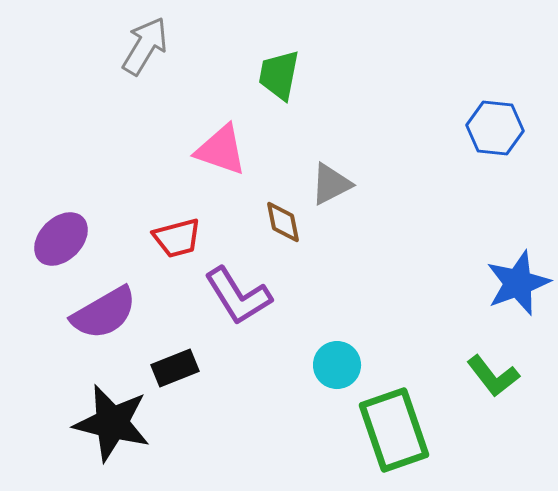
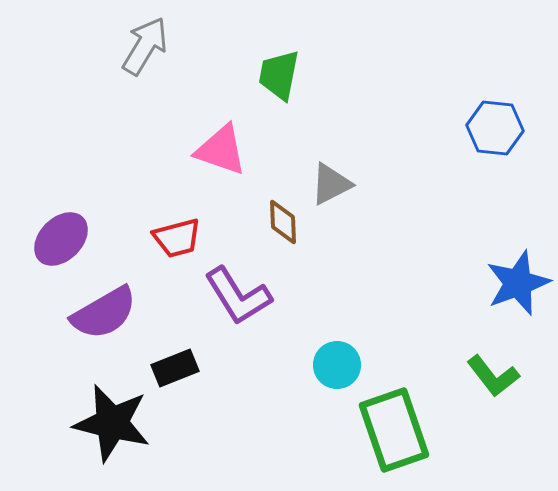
brown diamond: rotated 9 degrees clockwise
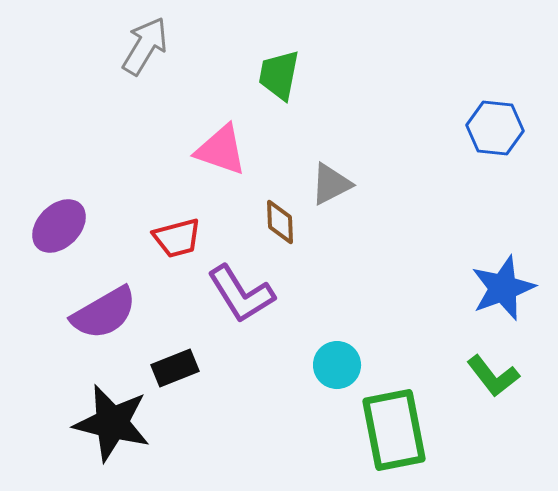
brown diamond: moved 3 px left
purple ellipse: moved 2 px left, 13 px up
blue star: moved 15 px left, 5 px down
purple L-shape: moved 3 px right, 2 px up
green rectangle: rotated 8 degrees clockwise
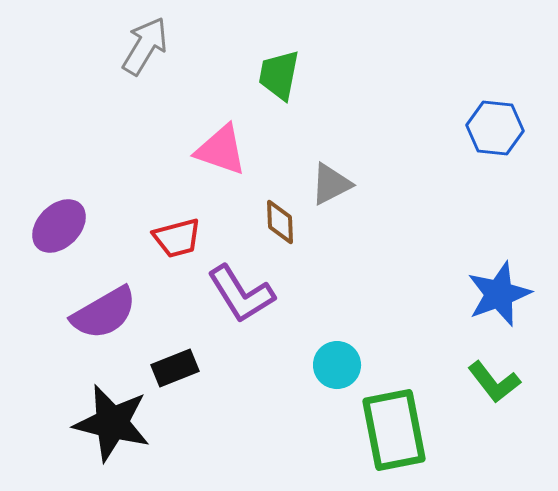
blue star: moved 4 px left, 6 px down
green L-shape: moved 1 px right, 6 px down
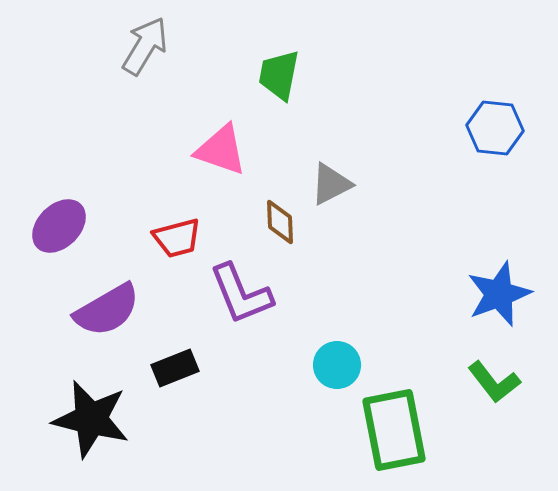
purple L-shape: rotated 10 degrees clockwise
purple semicircle: moved 3 px right, 3 px up
black star: moved 21 px left, 4 px up
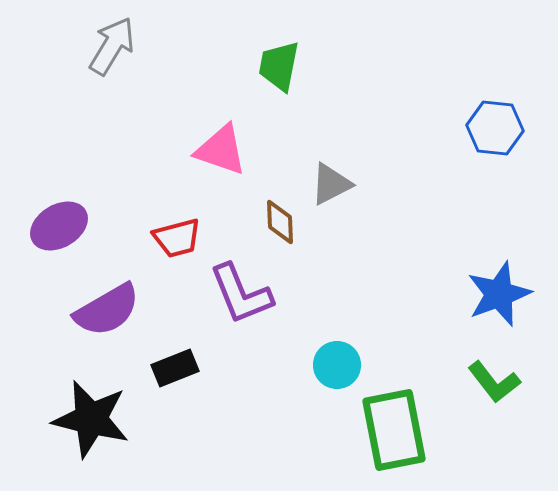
gray arrow: moved 33 px left
green trapezoid: moved 9 px up
purple ellipse: rotated 14 degrees clockwise
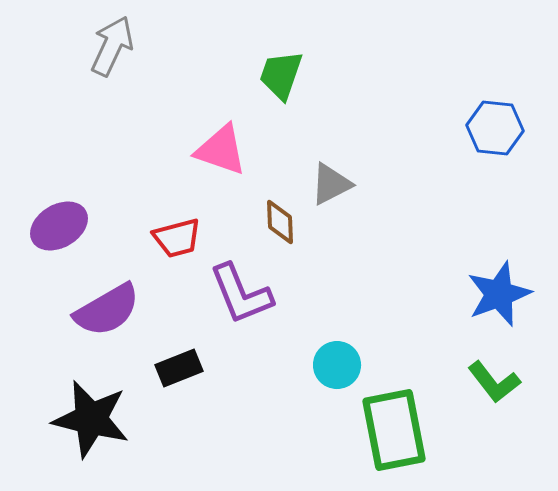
gray arrow: rotated 6 degrees counterclockwise
green trapezoid: moved 2 px right, 9 px down; rotated 8 degrees clockwise
black rectangle: moved 4 px right
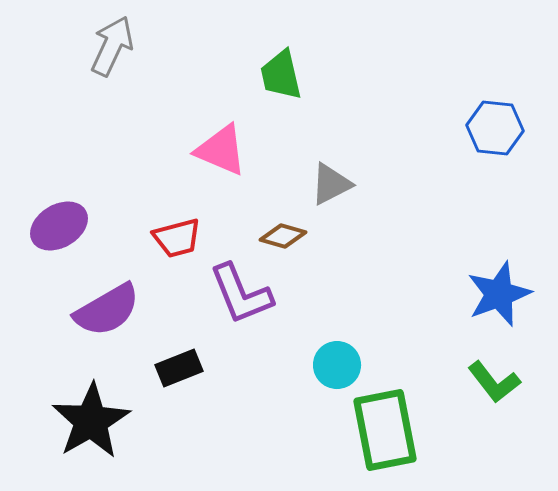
green trapezoid: rotated 32 degrees counterclockwise
pink triangle: rotated 4 degrees clockwise
brown diamond: moved 3 px right, 14 px down; rotated 72 degrees counterclockwise
black star: moved 2 px down; rotated 28 degrees clockwise
green rectangle: moved 9 px left
